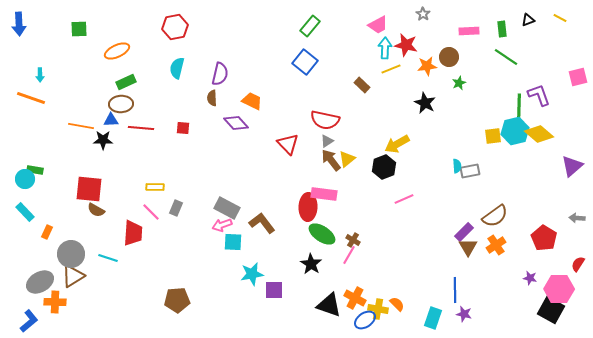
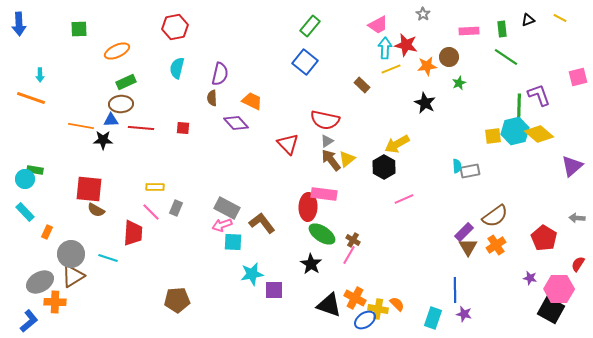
black hexagon at (384, 167): rotated 10 degrees counterclockwise
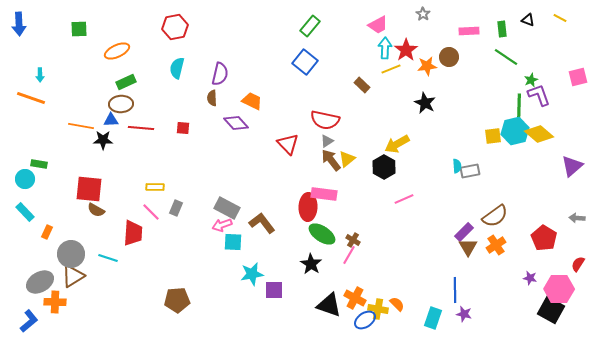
black triangle at (528, 20): rotated 40 degrees clockwise
red star at (406, 45): moved 5 px down; rotated 25 degrees clockwise
green star at (459, 83): moved 72 px right, 3 px up
green rectangle at (35, 170): moved 4 px right, 6 px up
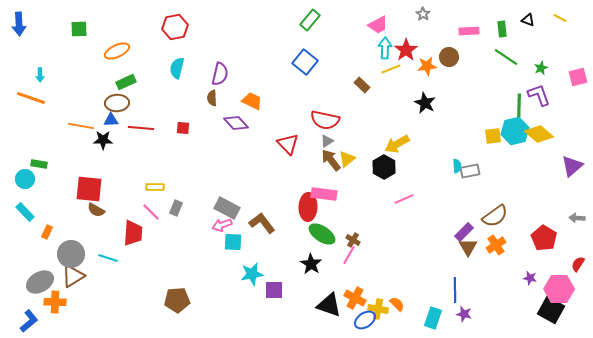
green rectangle at (310, 26): moved 6 px up
green star at (531, 80): moved 10 px right, 12 px up
brown ellipse at (121, 104): moved 4 px left, 1 px up
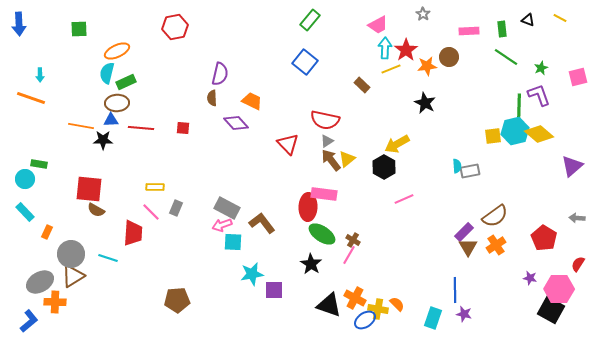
cyan semicircle at (177, 68): moved 70 px left, 5 px down
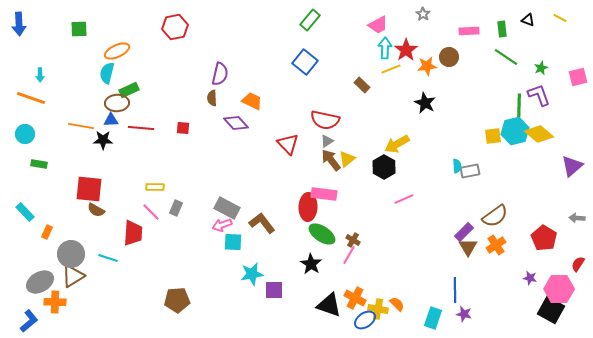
green rectangle at (126, 82): moved 3 px right, 8 px down
cyan circle at (25, 179): moved 45 px up
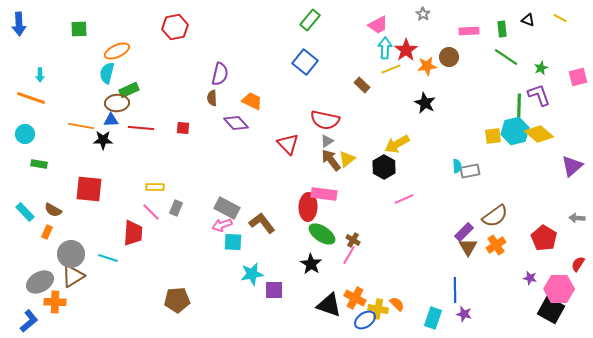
brown semicircle at (96, 210): moved 43 px left
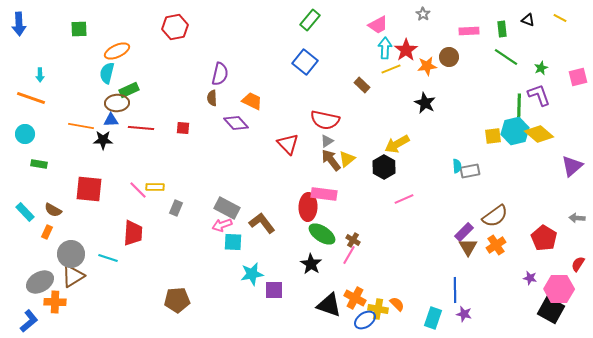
pink line at (151, 212): moved 13 px left, 22 px up
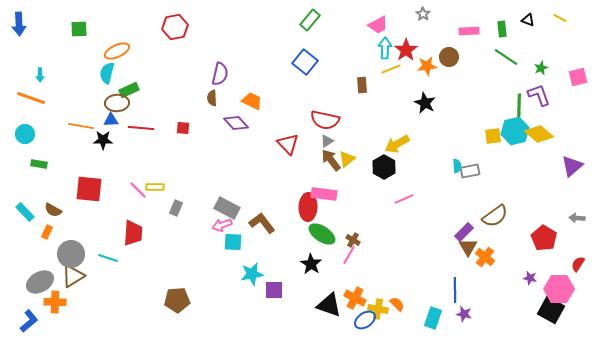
brown rectangle at (362, 85): rotated 42 degrees clockwise
orange cross at (496, 245): moved 11 px left, 12 px down; rotated 18 degrees counterclockwise
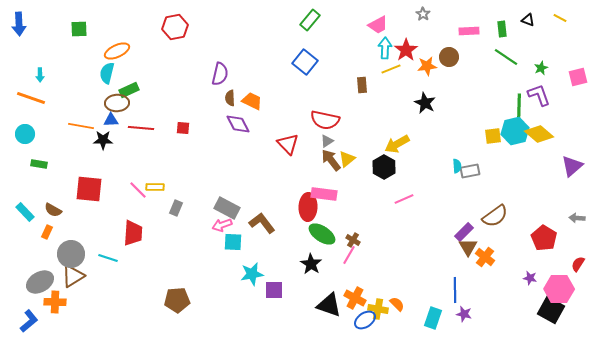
brown semicircle at (212, 98): moved 18 px right
purple diamond at (236, 123): moved 2 px right, 1 px down; rotated 15 degrees clockwise
